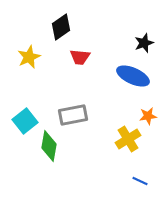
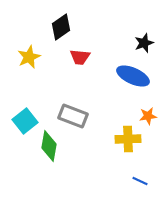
gray rectangle: moved 1 px down; rotated 32 degrees clockwise
yellow cross: rotated 30 degrees clockwise
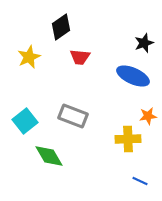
green diamond: moved 10 px down; rotated 40 degrees counterclockwise
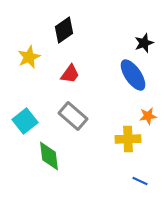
black diamond: moved 3 px right, 3 px down
red trapezoid: moved 10 px left, 17 px down; rotated 60 degrees counterclockwise
blue ellipse: moved 1 px up; rotated 32 degrees clockwise
gray rectangle: rotated 20 degrees clockwise
green diamond: rotated 24 degrees clockwise
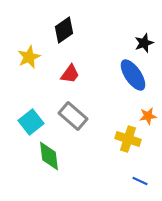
cyan square: moved 6 px right, 1 px down
yellow cross: rotated 20 degrees clockwise
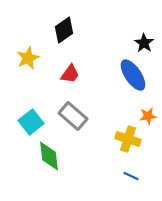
black star: rotated 18 degrees counterclockwise
yellow star: moved 1 px left, 1 px down
blue line: moved 9 px left, 5 px up
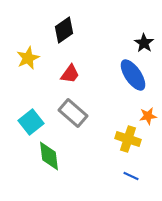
gray rectangle: moved 3 px up
